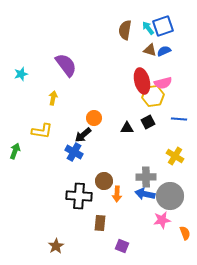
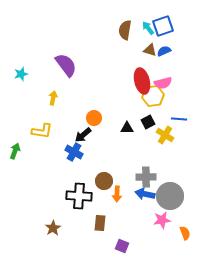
yellow cross: moved 10 px left, 21 px up
brown star: moved 3 px left, 18 px up
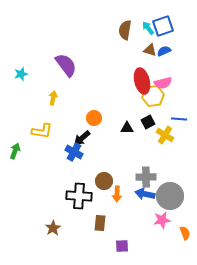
black arrow: moved 1 px left, 3 px down
purple square: rotated 24 degrees counterclockwise
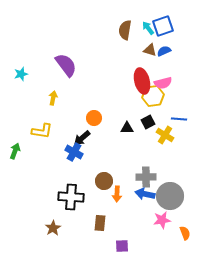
black cross: moved 8 px left, 1 px down
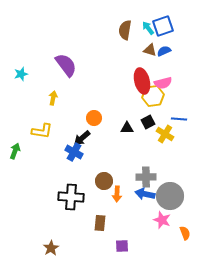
yellow cross: moved 1 px up
pink star: rotated 30 degrees clockwise
brown star: moved 2 px left, 20 px down
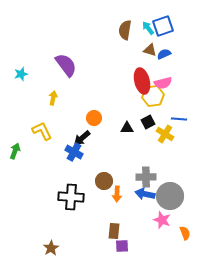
blue semicircle: moved 3 px down
yellow L-shape: rotated 125 degrees counterclockwise
brown rectangle: moved 14 px right, 8 px down
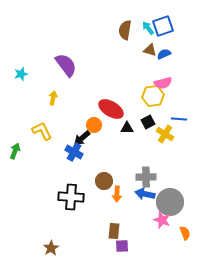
red ellipse: moved 31 px left, 28 px down; rotated 45 degrees counterclockwise
orange circle: moved 7 px down
gray circle: moved 6 px down
